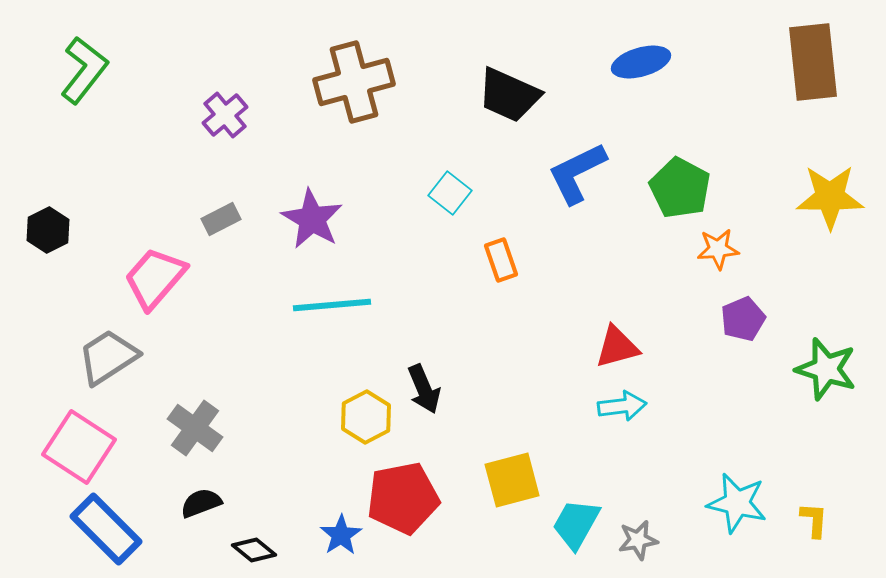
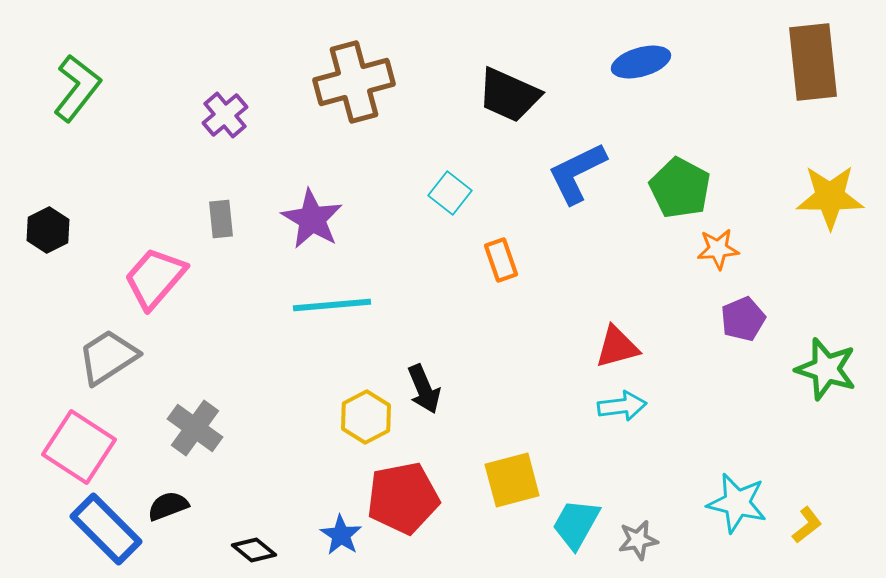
green L-shape: moved 7 px left, 18 px down
gray rectangle: rotated 69 degrees counterclockwise
black semicircle: moved 33 px left, 3 px down
yellow L-shape: moved 7 px left, 5 px down; rotated 48 degrees clockwise
blue star: rotated 6 degrees counterclockwise
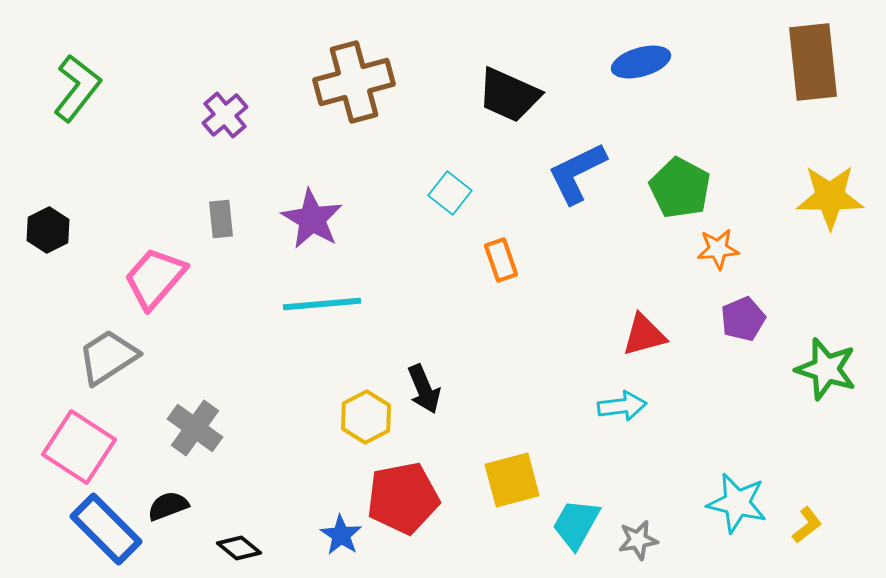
cyan line: moved 10 px left, 1 px up
red triangle: moved 27 px right, 12 px up
black diamond: moved 15 px left, 2 px up
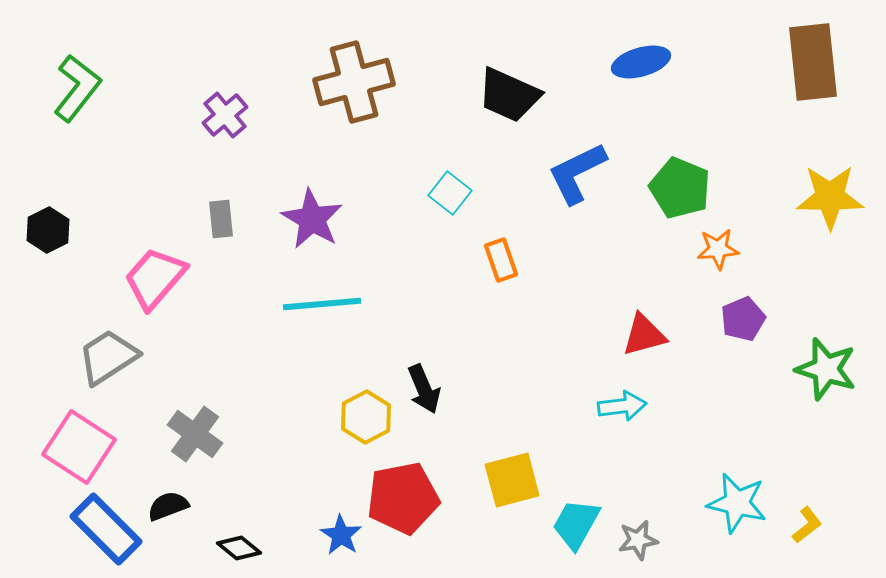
green pentagon: rotated 6 degrees counterclockwise
gray cross: moved 6 px down
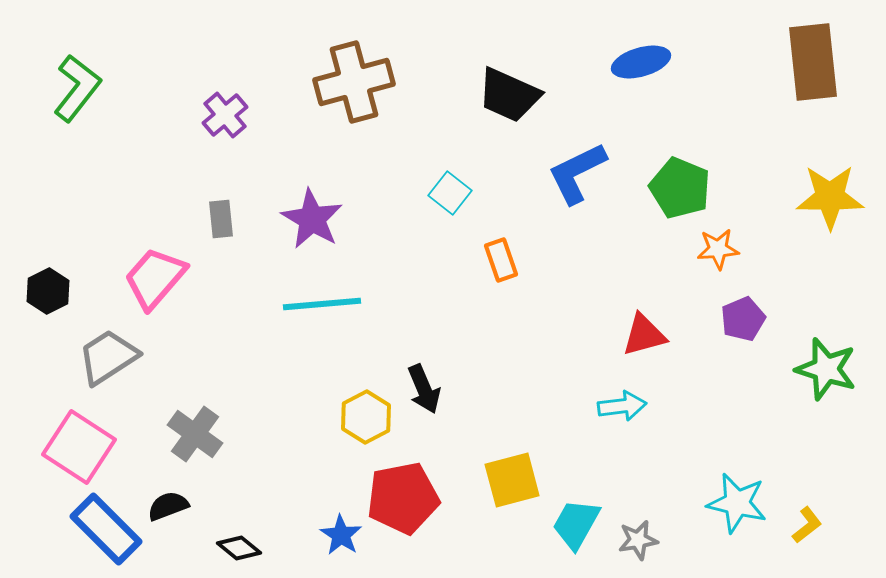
black hexagon: moved 61 px down
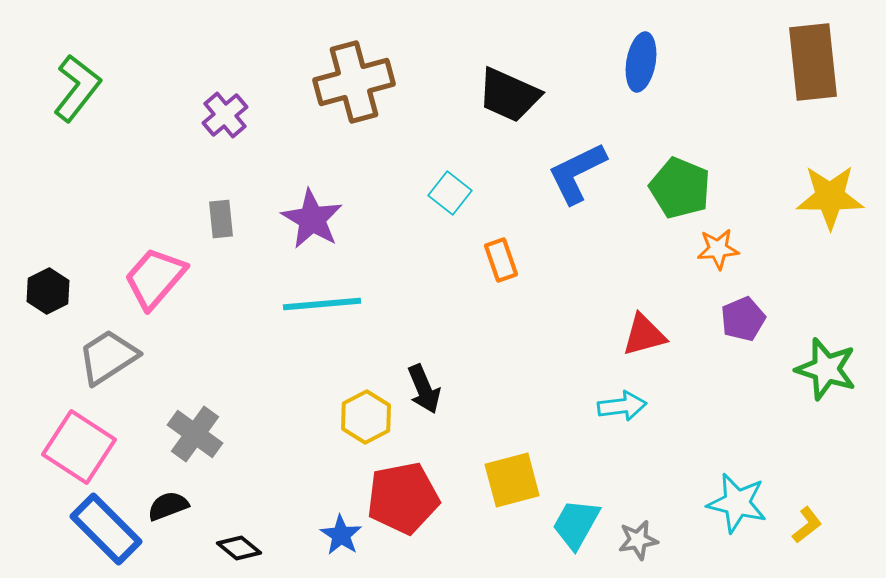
blue ellipse: rotated 64 degrees counterclockwise
